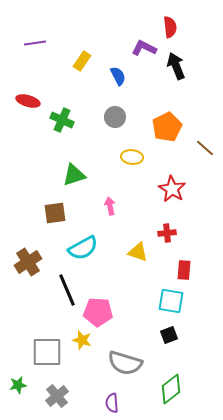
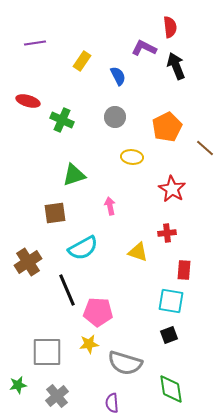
yellow star: moved 7 px right, 4 px down; rotated 24 degrees counterclockwise
green diamond: rotated 60 degrees counterclockwise
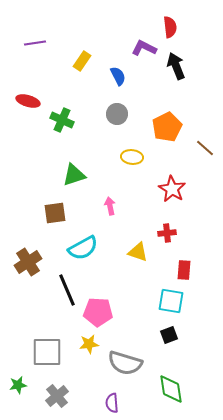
gray circle: moved 2 px right, 3 px up
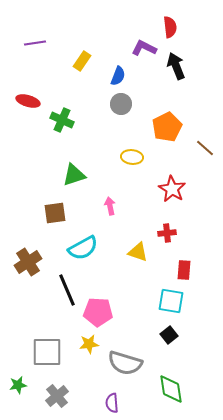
blue semicircle: rotated 48 degrees clockwise
gray circle: moved 4 px right, 10 px up
black square: rotated 18 degrees counterclockwise
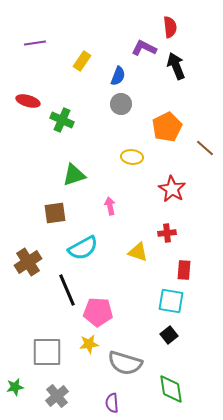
green star: moved 3 px left, 2 px down
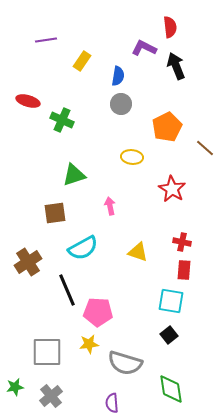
purple line: moved 11 px right, 3 px up
blue semicircle: rotated 12 degrees counterclockwise
red cross: moved 15 px right, 9 px down; rotated 18 degrees clockwise
gray cross: moved 6 px left
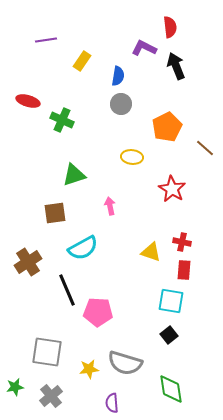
yellow triangle: moved 13 px right
yellow star: moved 25 px down
gray square: rotated 8 degrees clockwise
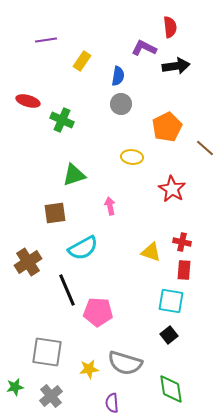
black arrow: rotated 104 degrees clockwise
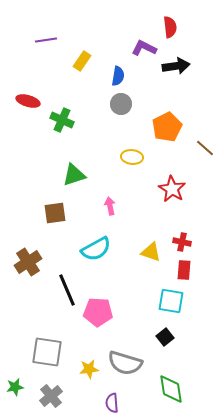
cyan semicircle: moved 13 px right, 1 px down
black square: moved 4 px left, 2 px down
